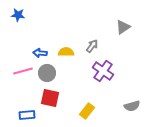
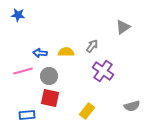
gray circle: moved 2 px right, 3 px down
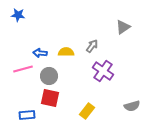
pink line: moved 2 px up
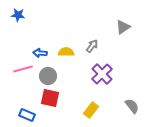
purple cross: moved 1 px left, 3 px down; rotated 10 degrees clockwise
gray circle: moved 1 px left
gray semicircle: rotated 112 degrees counterclockwise
yellow rectangle: moved 4 px right, 1 px up
blue rectangle: rotated 28 degrees clockwise
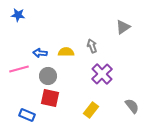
gray arrow: rotated 56 degrees counterclockwise
pink line: moved 4 px left
